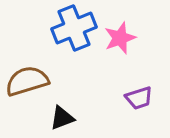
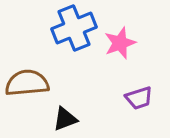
pink star: moved 5 px down
brown semicircle: moved 2 px down; rotated 12 degrees clockwise
black triangle: moved 3 px right, 1 px down
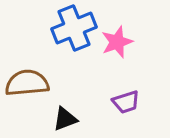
pink star: moved 3 px left, 1 px up
purple trapezoid: moved 13 px left, 4 px down
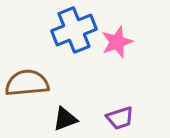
blue cross: moved 2 px down
purple trapezoid: moved 6 px left, 16 px down
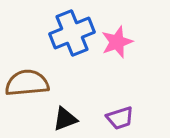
blue cross: moved 2 px left, 3 px down
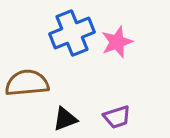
purple trapezoid: moved 3 px left, 1 px up
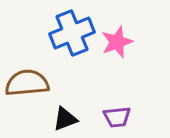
purple trapezoid: rotated 12 degrees clockwise
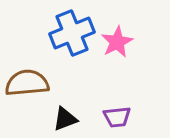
pink star: rotated 8 degrees counterclockwise
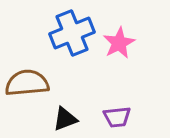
pink star: moved 2 px right, 1 px down
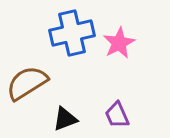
blue cross: rotated 9 degrees clockwise
brown semicircle: rotated 27 degrees counterclockwise
purple trapezoid: moved 2 px up; rotated 72 degrees clockwise
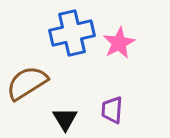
purple trapezoid: moved 5 px left, 5 px up; rotated 28 degrees clockwise
black triangle: rotated 40 degrees counterclockwise
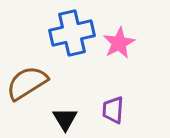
purple trapezoid: moved 1 px right
